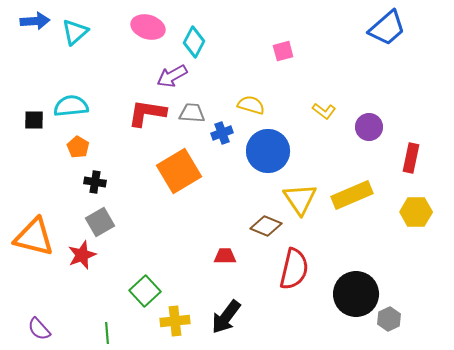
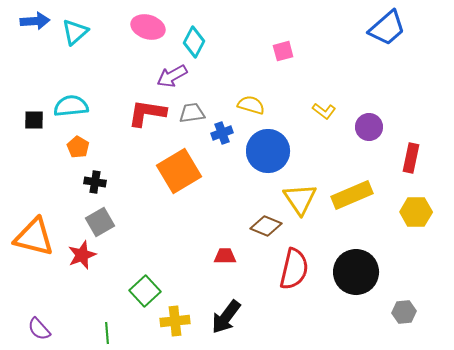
gray trapezoid: rotated 12 degrees counterclockwise
black circle: moved 22 px up
gray hexagon: moved 15 px right, 7 px up; rotated 20 degrees clockwise
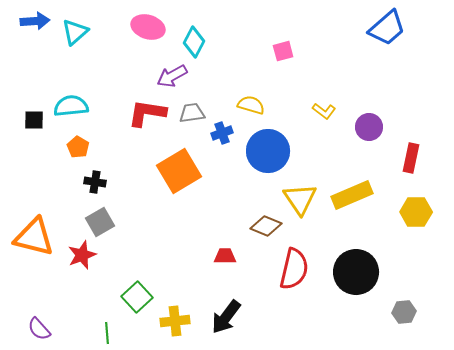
green square: moved 8 px left, 6 px down
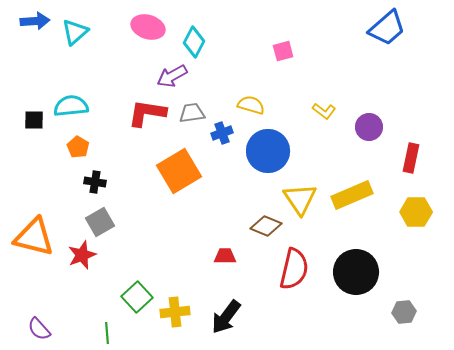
yellow cross: moved 9 px up
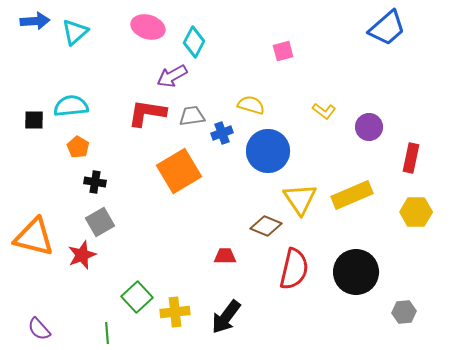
gray trapezoid: moved 3 px down
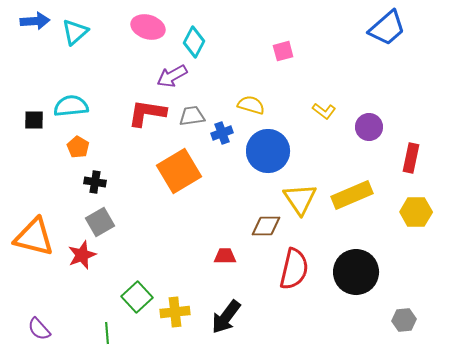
brown diamond: rotated 24 degrees counterclockwise
gray hexagon: moved 8 px down
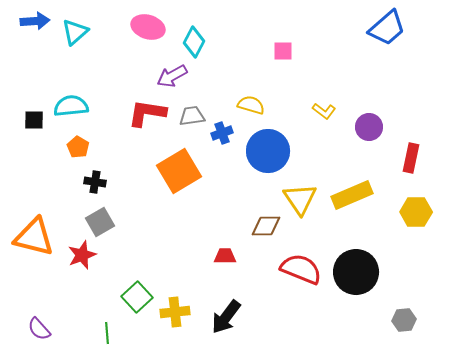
pink square: rotated 15 degrees clockwise
red semicircle: moved 7 px right; rotated 81 degrees counterclockwise
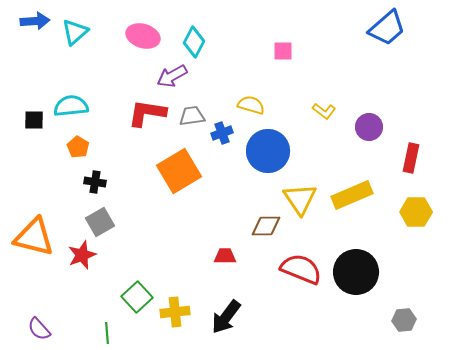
pink ellipse: moved 5 px left, 9 px down
